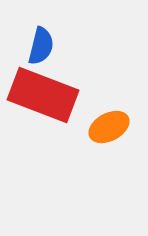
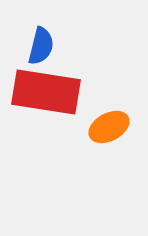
red rectangle: moved 3 px right, 3 px up; rotated 12 degrees counterclockwise
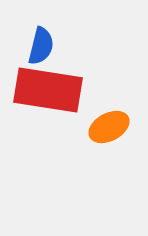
red rectangle: moved 2 px right, 2 px up
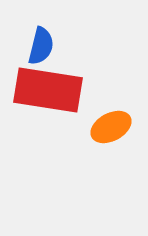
orange ellipse: moved 2 px right
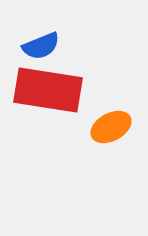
blue semicircle: rotated 54 degrees clockwise
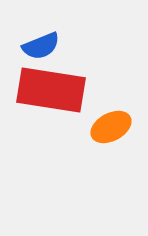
red rectangle: moved 3 px right
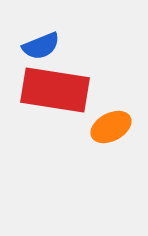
red rectangle: moved 4 px right
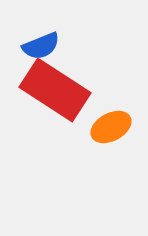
red rectangle: rotated 24 degrees clockwise
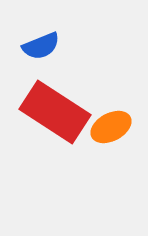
red rectangle: moved 22 px down
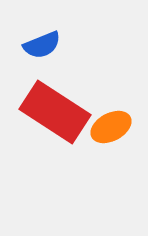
blue semicircle: moved 1 px right, 1 px up
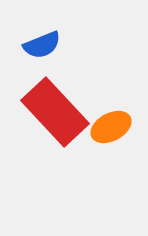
red rectangle: rotated 14 degrees clockwise
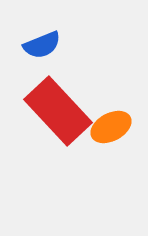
red rectangle: moved 3 px right, 1 px up
